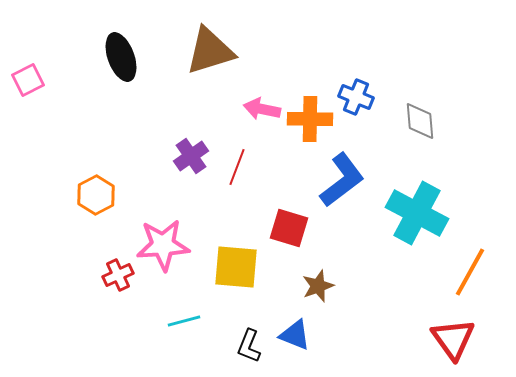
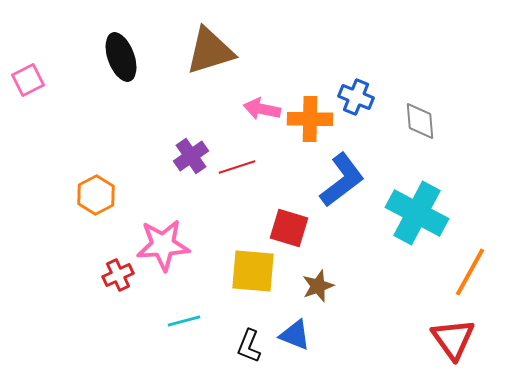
red line: rotated 51 degrees clockwise
yellow square: moved 17 px right, 4 px down
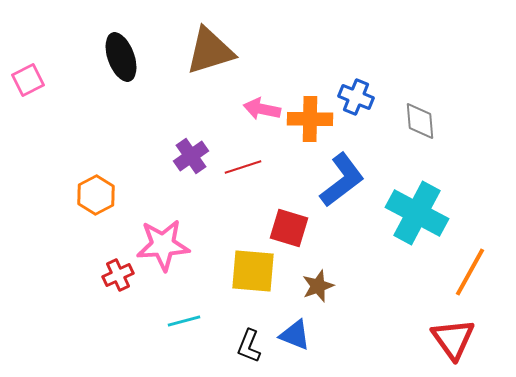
red line: moved 6 px right
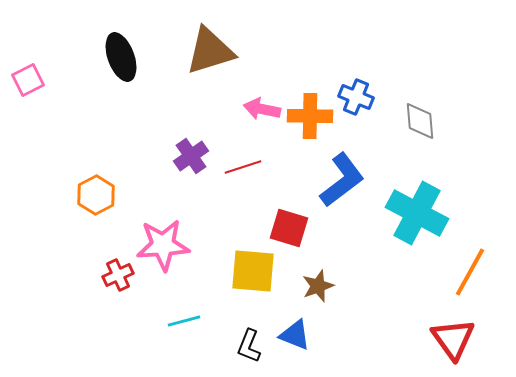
orange cross: moved 3 px up
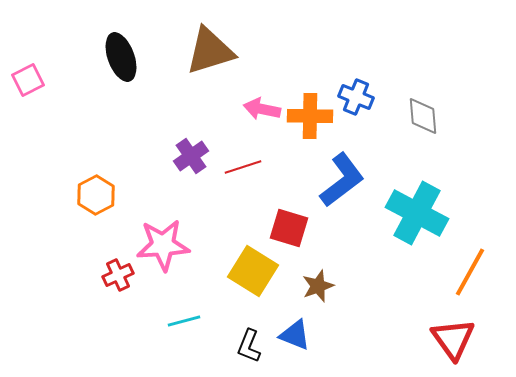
gray diamond: moved 3 px right, 5 px up
yellow square: rotated 27 degrees clockwise
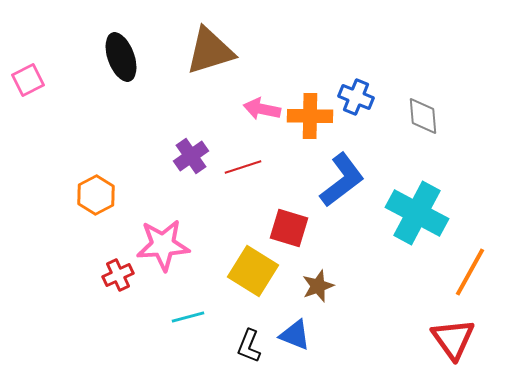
cyan line: moved 4 px right, 4 px up
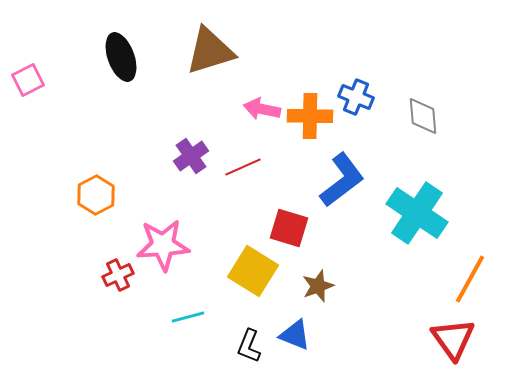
red line: rotated 6 degrees counterclockwise
cyan cross: rotated 6 degrees clockwise
orange line: moved 7 px down
